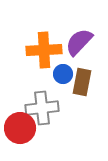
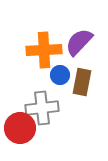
blue circle: moved 3 px left, 1 px down
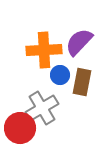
gray cross: rotated 24 degrees counterclockwise
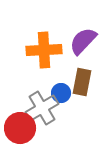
purple semicircle: moved 4 px right, 1 px up
blue circle: moved 1 px right, 18 px down
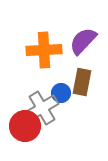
red circle: moved 5 px right, 2 px up
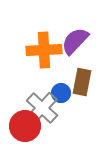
purple semicircle: moved 8 px left
gray cross: rotated 16 degrees counterclockwise
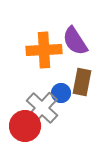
purple semicircle: rotated 76 degrees counterclockwise
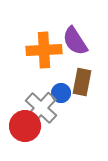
gray cross: moved 1 px left
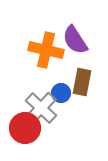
purple semicircle: moved 1 px up
orange cross: moved 2 px right; rotated 16 degrees clockwise
red circle: moved 2 px down
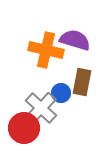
purple semicircle: rotated 140 degrees clockwise
red circle: moved 1 px left
